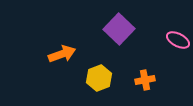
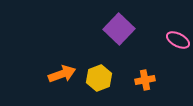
orange arrow: moved 20 px down
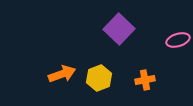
pink ellipse: rotated 45 degrees counterclockwise
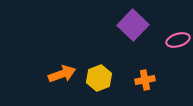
purple square: moved 14 px right, 4 px up
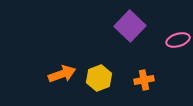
purple square: moved 3 px left, 1 px down
orange cross: moved 1 px left
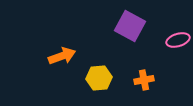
purple square: rotated 16 degrees counterclockwise
orange arrow: moved 18 px up
yellow hexagon: rotated 15 degrees clockwise
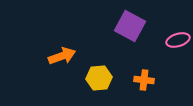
orange cross: rotated 18 degrees clockwise
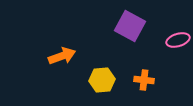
yellow hexagon: moved 3 px right, 2 px down
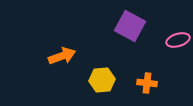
orange cross: moved 3 px right, 3 px down
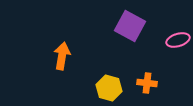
orange arrow: rotated 60 degrees counterclockwise
yellow hexagon: moved 7 px right, 8 px down; rotated 20 degrees clockwise
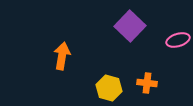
purple square: rotated 16 degrees clockwise
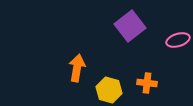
purple square: rotated 8 degrees clockwise
orange arrow: moved 15 px right, 12 px down
yellow hexagon: moved 2 px down
